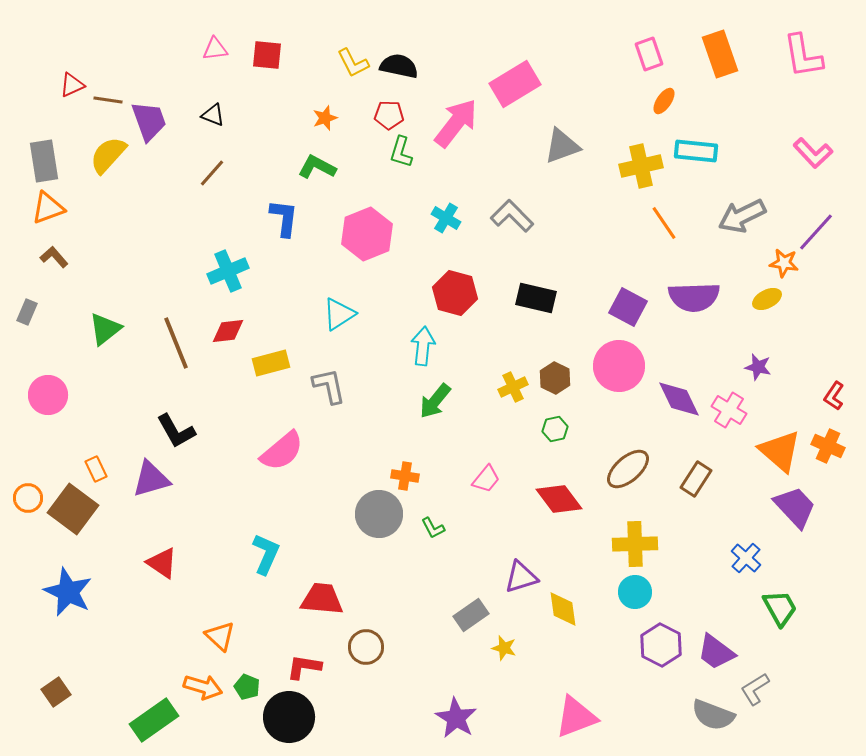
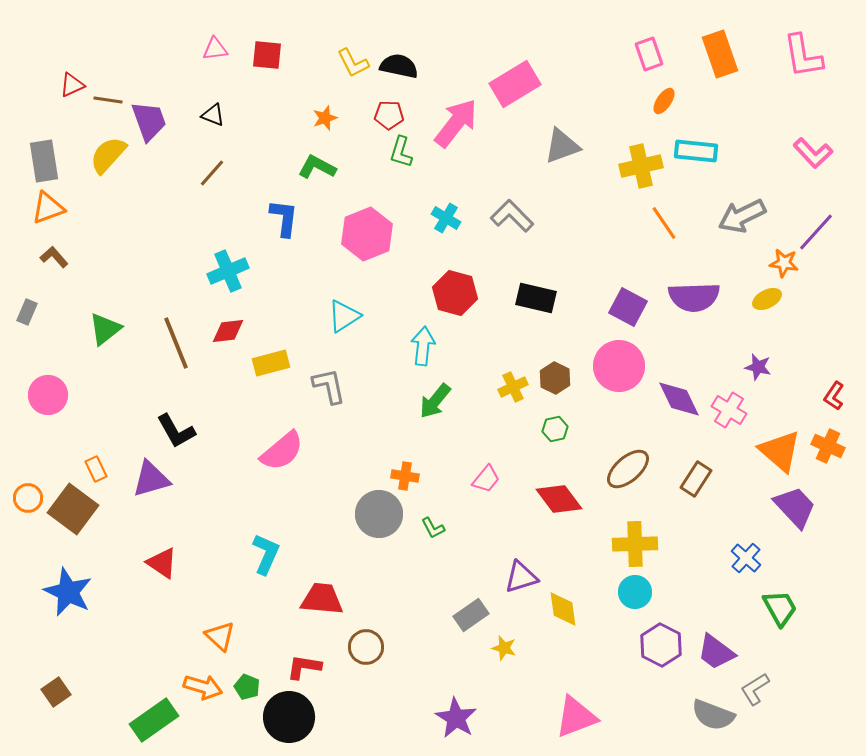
cyan triangle at (339, 314): moved 5 px right, 2 px down
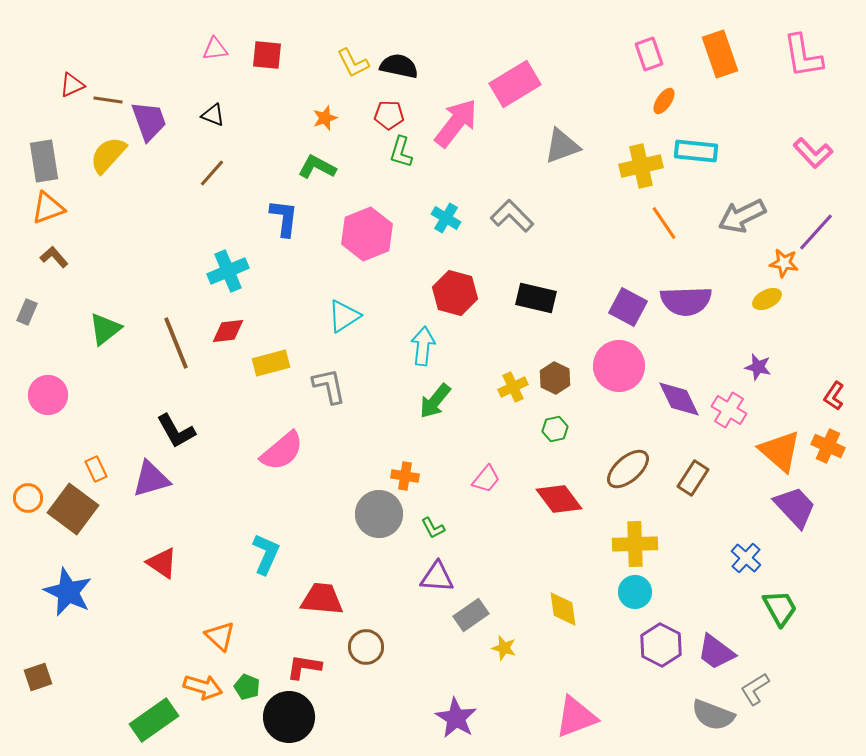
purple semicircle at (694, 297): moved 8 px left, 4 px down
brown rectangle at (696, 479): moved 3 px left, 1 px up
purple triangle at (521, 577): moved 84 px left; rotated 21 degrees clockwise
brown square at (56, 692): moved 18 px left, 15 px up; rotated 16 degrees clockwise
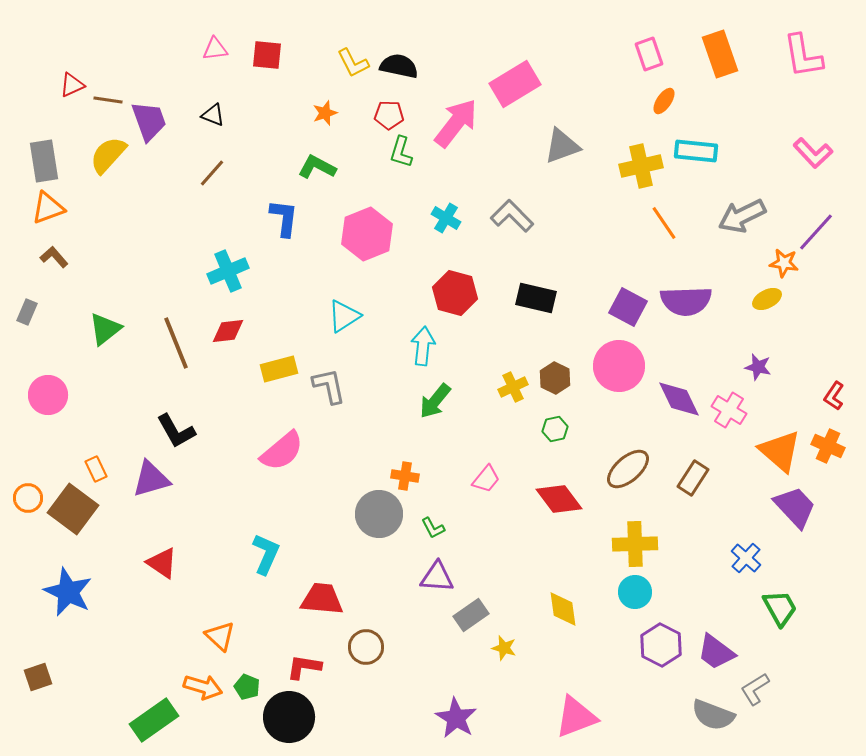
orange star at (325, 118): moved 5 px up
yellow rectangle at (271, 363): moved 8 px right, 6 px down
